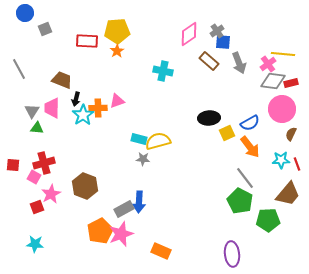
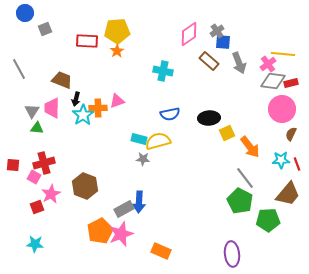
blue semicircle at (250, 123): moved 80 px left, 9 px up; rotated 18 degrees clockwise
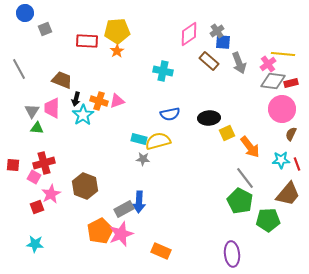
orange cross at (98, 108): moved 1 px right, 7 px up; rotated 18 degrees clockwise
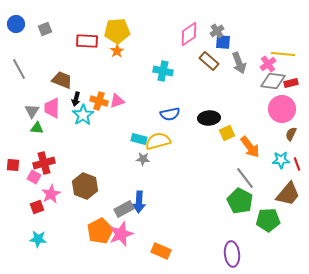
blue circle at (25, 13): moved 9 px left, 11 px down
cyan star at (35, 244): moved 3 px right, 5 px up
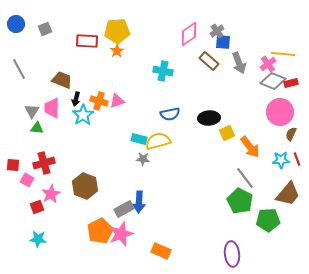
gray diamond at (273, 81): rotated 15 degrees clockwise
pink circle at (282, 109): moved 2 px left, 3 px down
red line at (297, 164): moved 5 px up
pink square at (34, 177): moved 7 px left, 3 px down
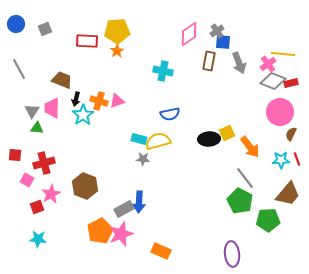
brown rectangle at (209, 61): rotated 60 degrees clockwise
black ellipse at (209, 118): moved 21 px down
red square at (13, 165): moved 2 px right, 10 px up
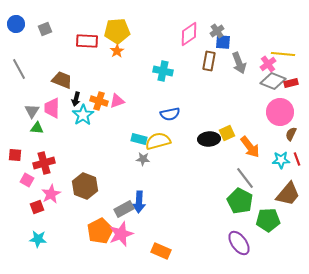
purple ellipse at (232, 254): moved 7 px right, 11 px up; rotated 30 degrees counterclockwise
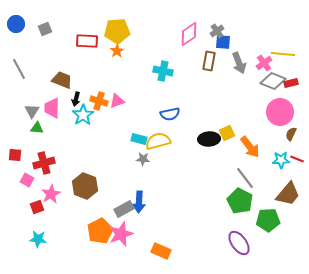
pink cross at (268, 64): moved 4 px left, 1 px up
red line at (297, 159): rotated 48 degrees counterclockwise
